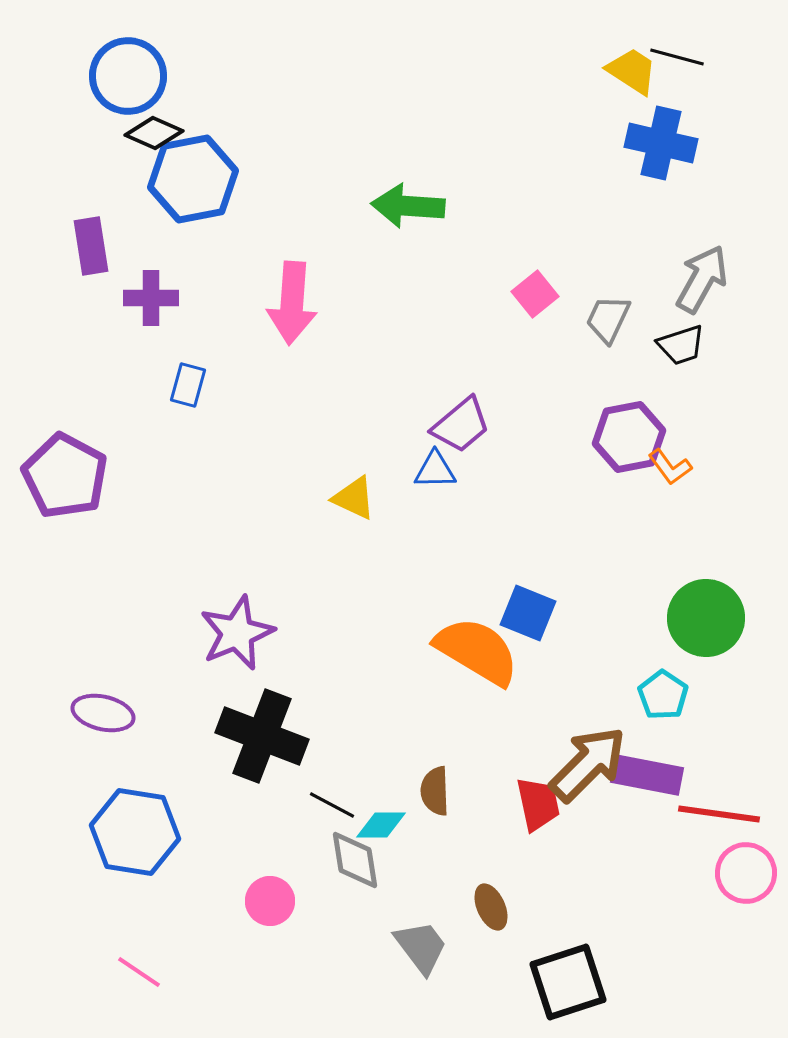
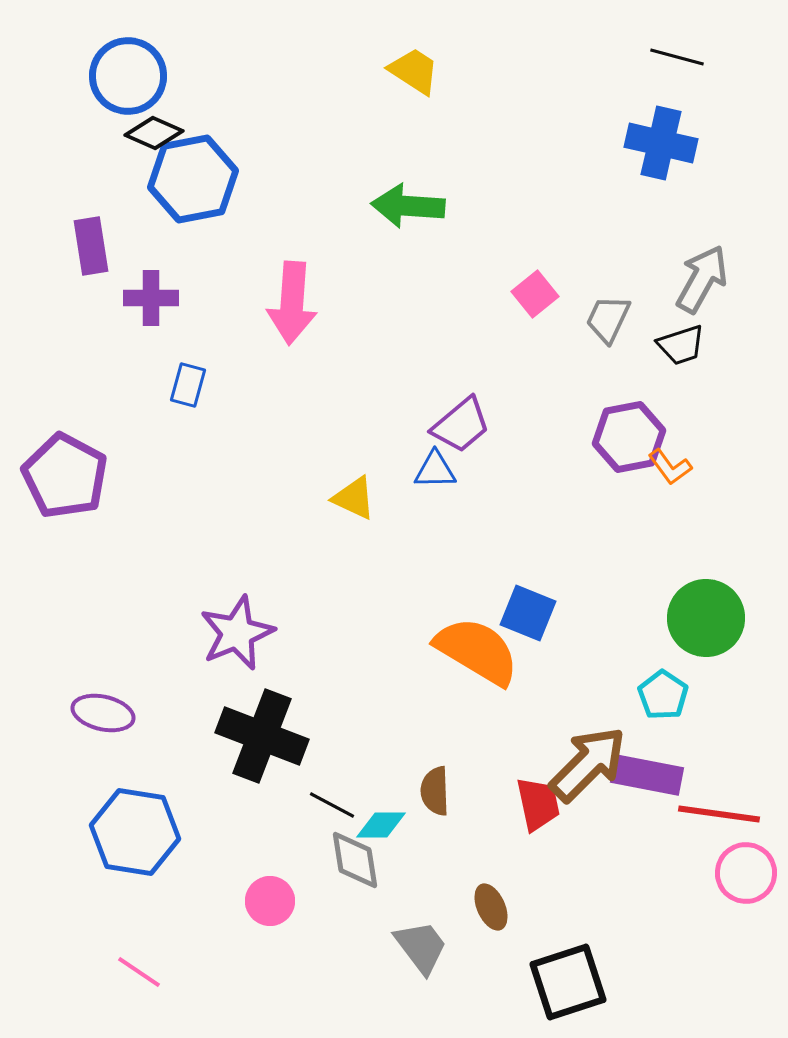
yellow trapezoid at (632, 71): moved 218 px left
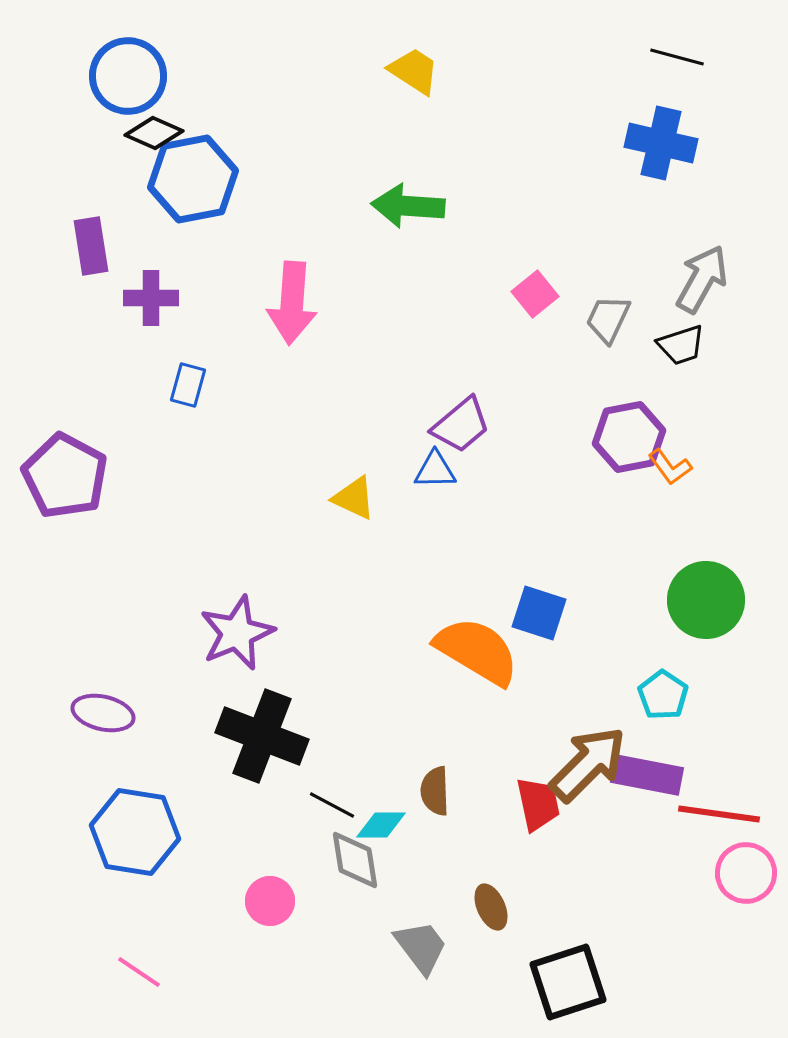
blue square at (528, 613): moved 11 px right; rotated 4 degrees counterclockwise
green circle at (706, 618): moved 18 px up
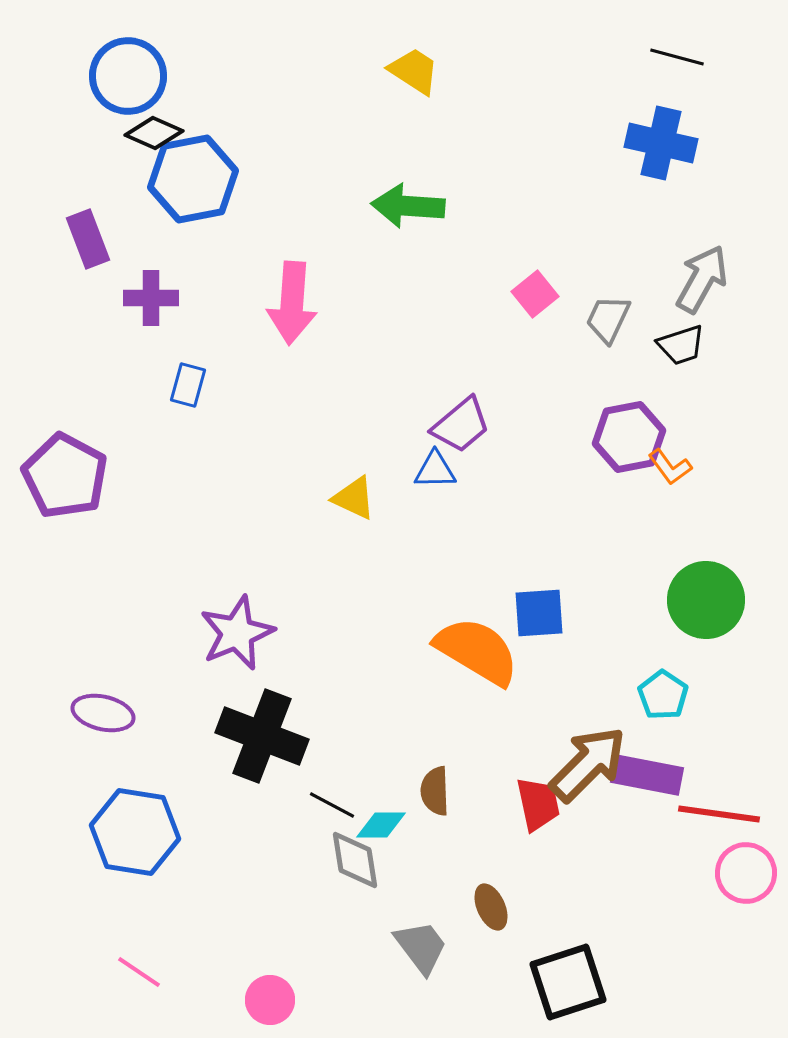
purple rectangle at (91, 246): moved 3 px left, 7 px up; rotated 12 degrees counterclockwise
blue square at (539, 613): rotated 22 degrees counterclockwise
pink circle at (270, 901): moved 99 px down
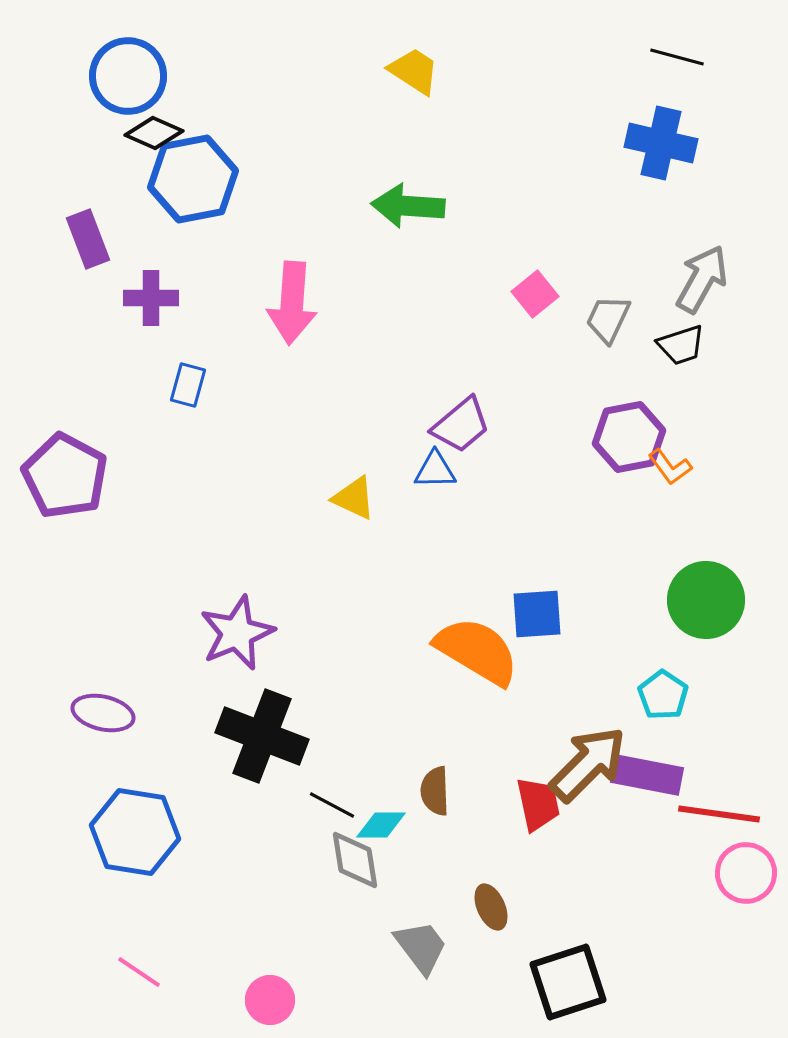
blue square at (539, 613): moved 2 px left, 1 px down
